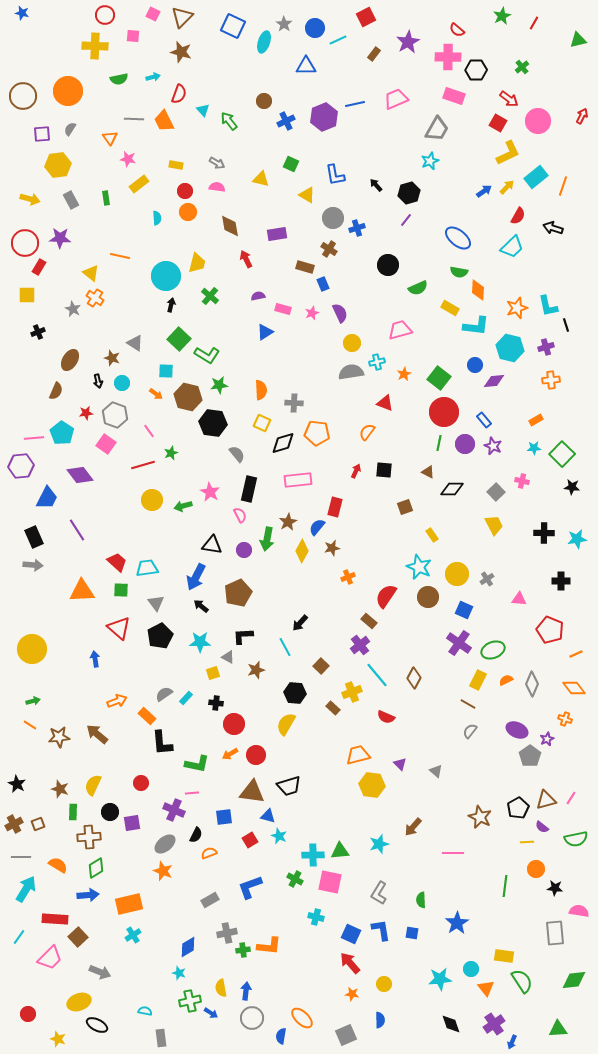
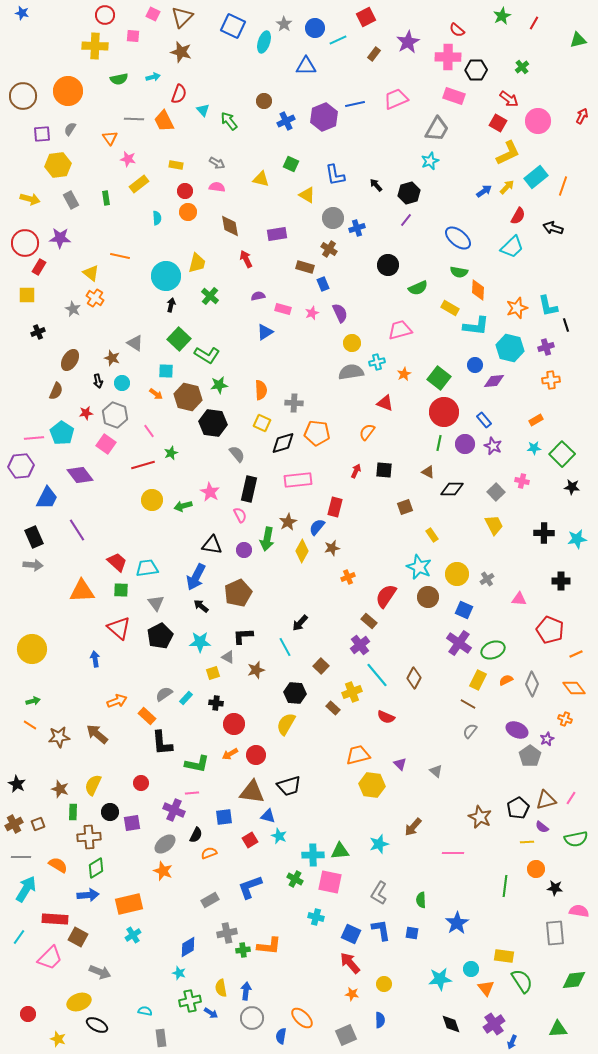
brown square at (78, 937): rotated 18 degrees counterclockwise
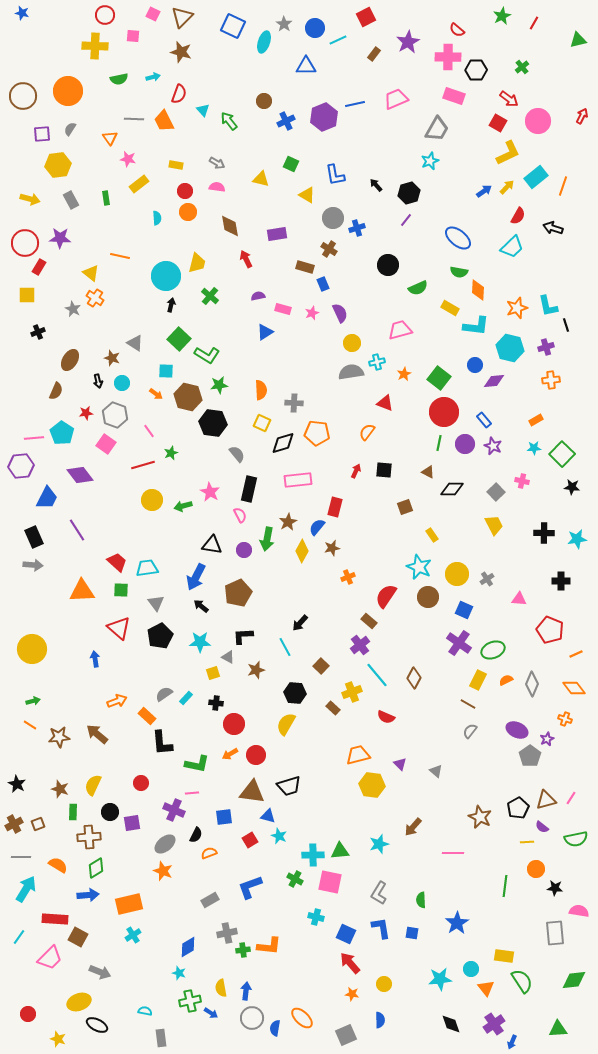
blue L-shape at (381, 930): moved 2 px up
blue square at (351, 934): moved 5 px left
blue semicircle at (281, 1036): moved 6 px left, 8 px up
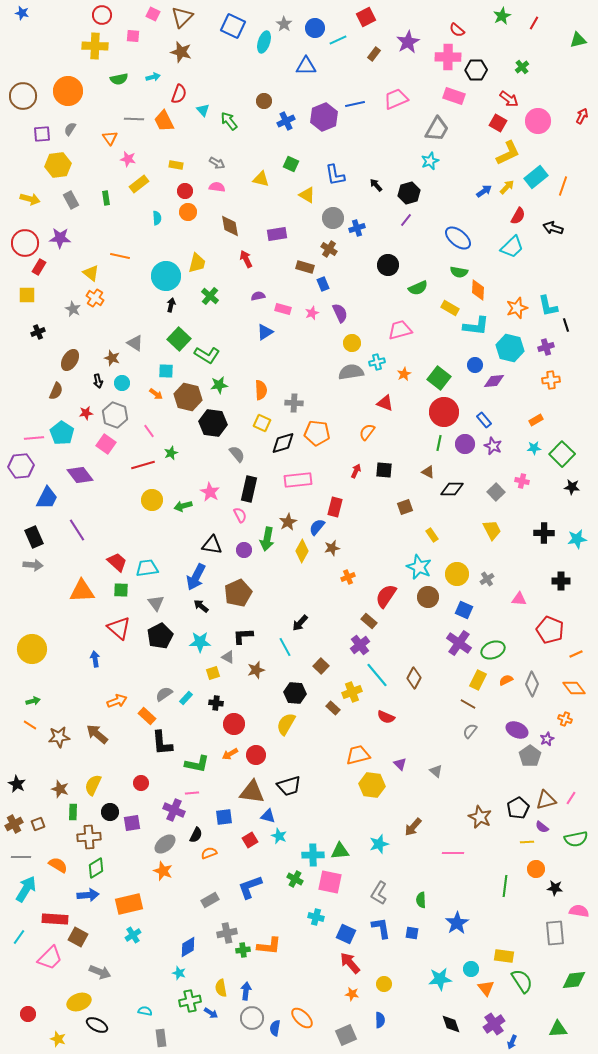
red circle at (105, 15): moved 3 px left
yellow trapezoid at (494, 525): moved 2 px left, 5 px down
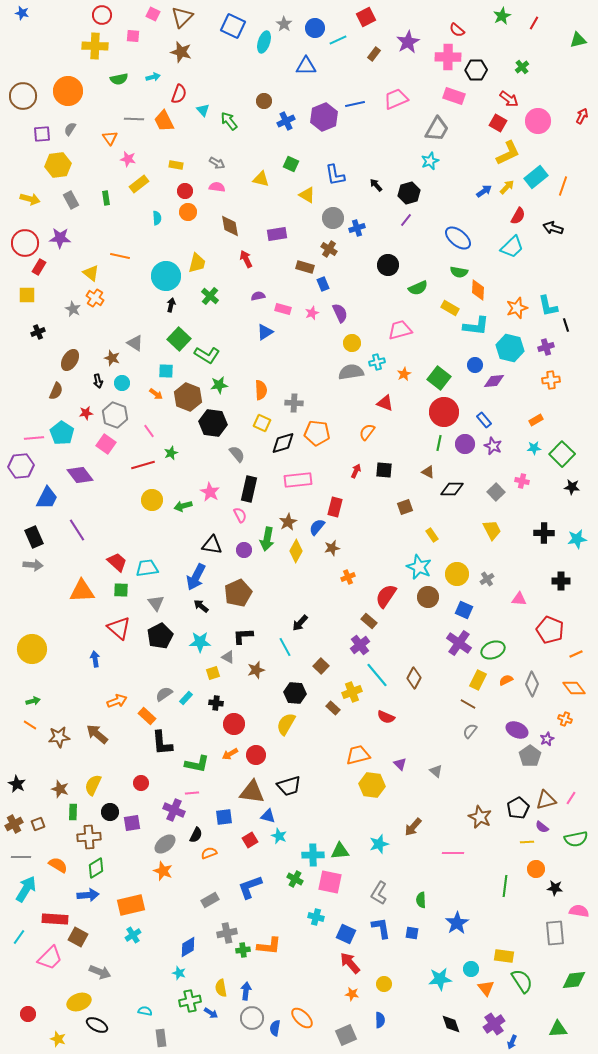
brown hexagon at (188, 397): rotated 8 degrees clockwise
yellow diamond at (302, 551): moved 6 px left
orange rectangle at (129, 904): moved 2 px right, 1 px down
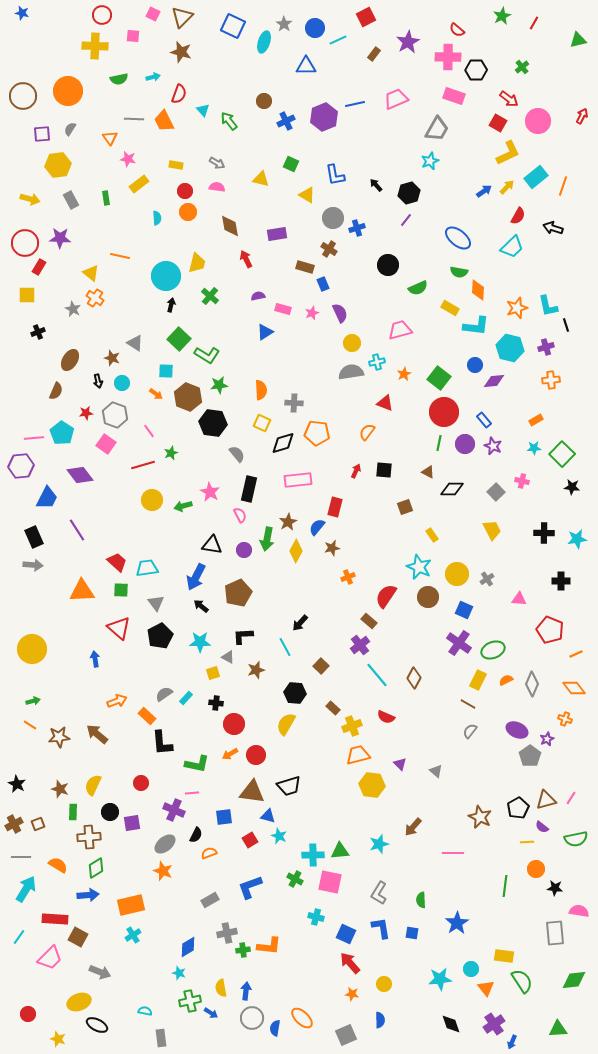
yellow cross at (352, 692): moved 34 px down
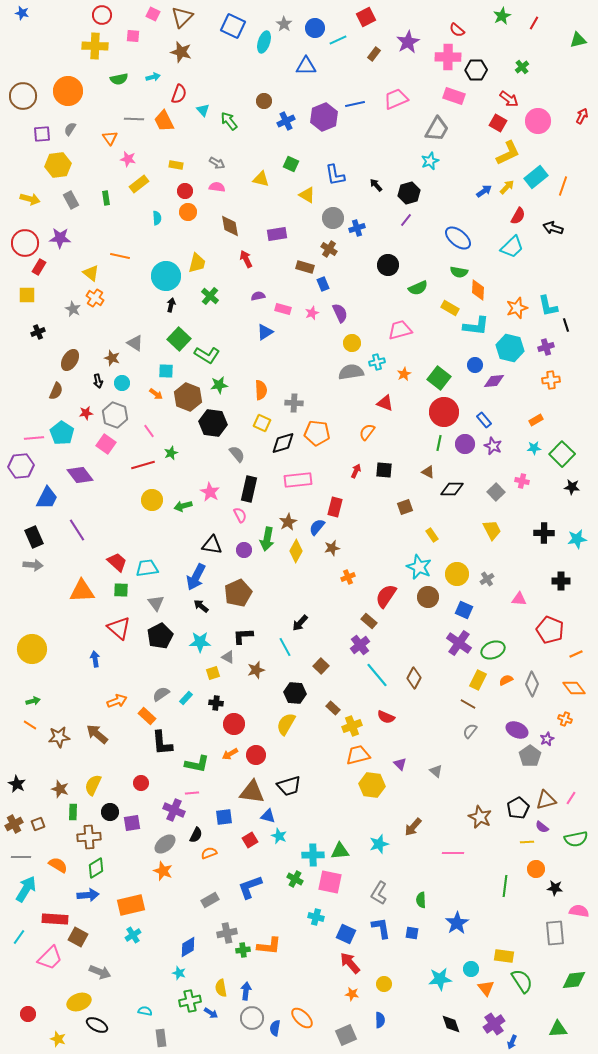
gray semicircle at (164, 694): moved 3 px left
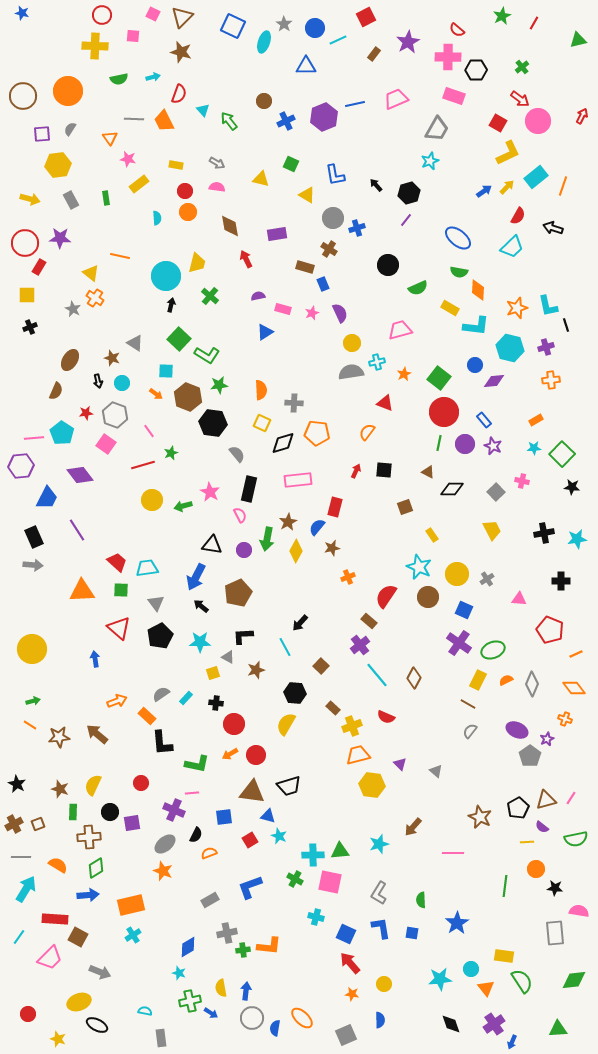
red arrow at (509, 99): moved 11 px right
black cross at (38, 332): moved 8 px left, 5 px up
black cross at (544, 533): rotated 12 degrees counterclockwise
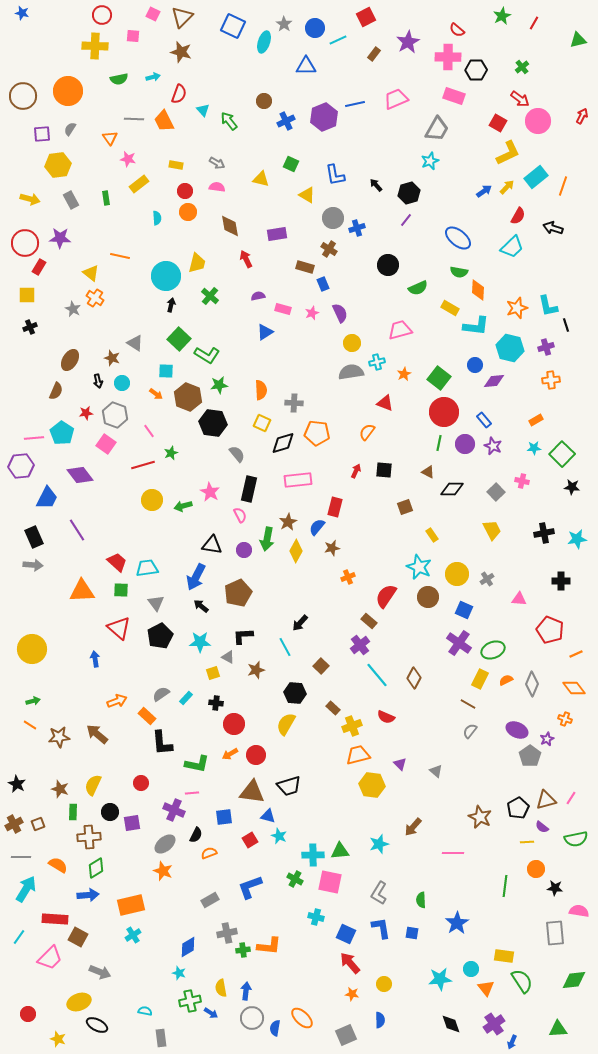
yellow rectangle at (478, 680): moved 2 px right, 1 px up
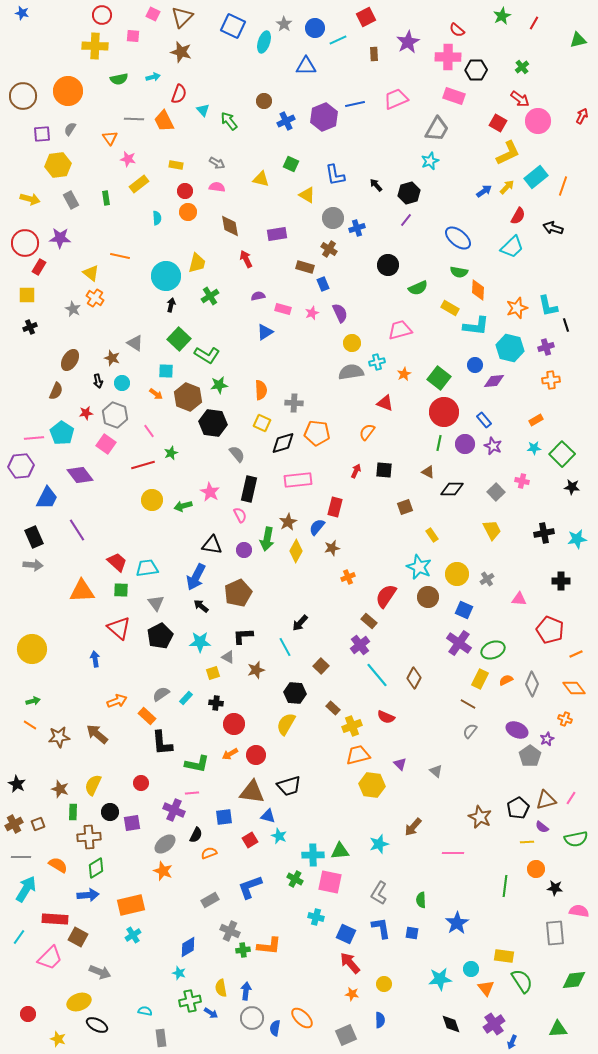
brown rectangle at (374, 54): rotated 40 degrees counterclockwise
green cross at (210, 296): rotated 18 degrees clockwise
gray cross at (227, 933): moved 3 px right, 2 px up; rotated 36 degrees clockwise
